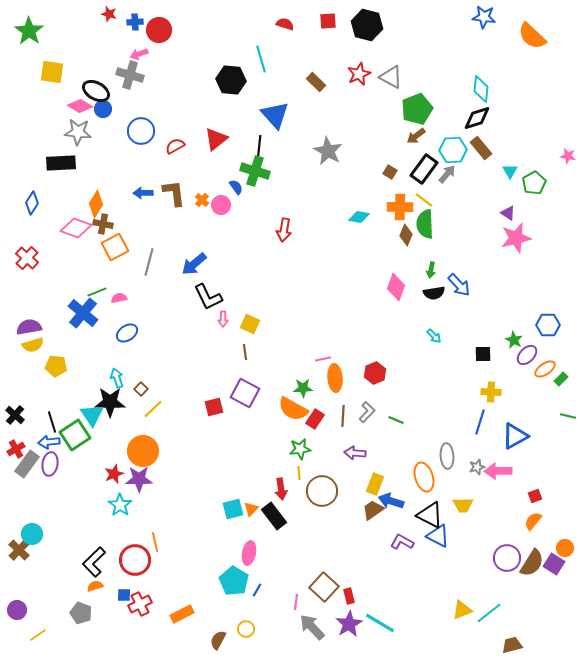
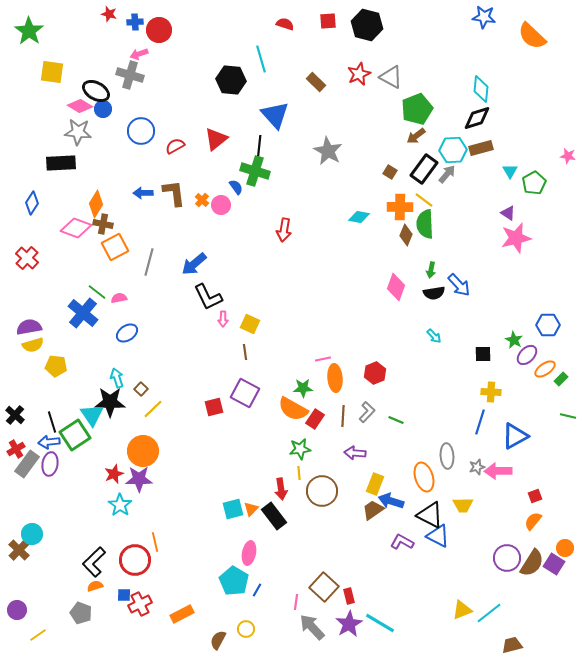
brown rectangle at (481, 148): rotated 65 degrees counterclockwise
green line at (97, 292): rotated 60 degrees clockwise
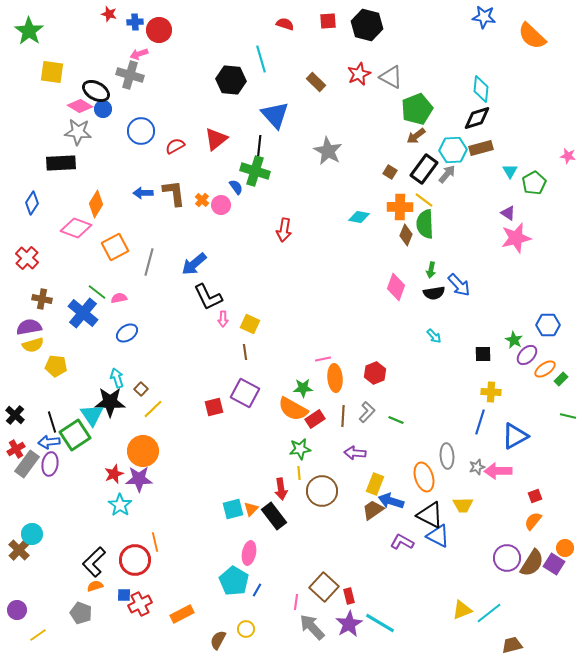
brown cross at (103, 224): moved 61 px left, 75 px down
red rectangle at (315, 419): rotated 24 degrees clockwise
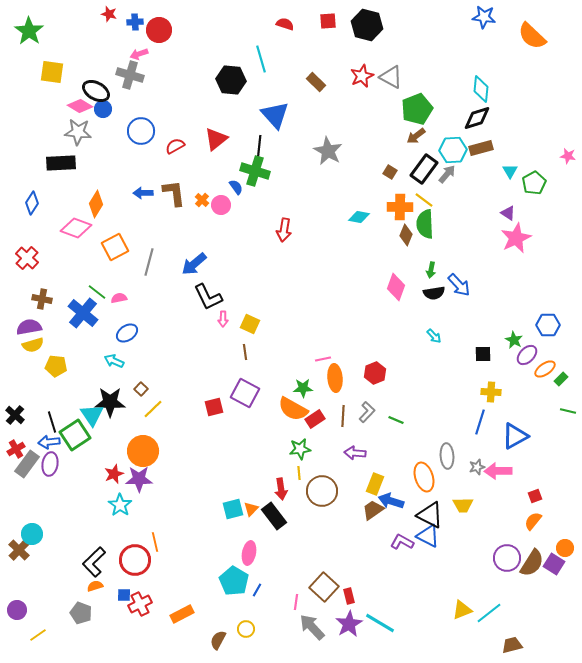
red star at (359, 74): moved 3 px right, 2 px down
pink star at (516, 238): rotated 12 degrees counterclockwise
cyan arrow at (117, 378): moved 3 px left, 17 px up; rotated 48 degrees counterclockwise
green line at (568, 416): moved 5 px up
blue triangle at (438, 536): moved 10 px left
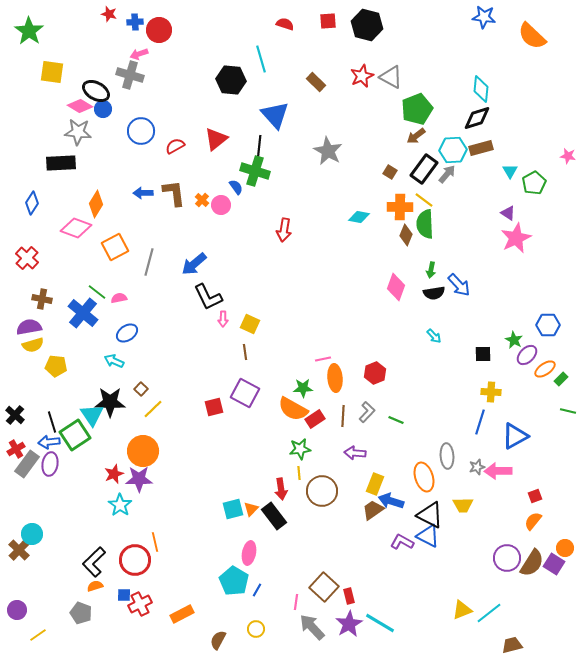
yellow circle at (246, 629): moved 10 px right
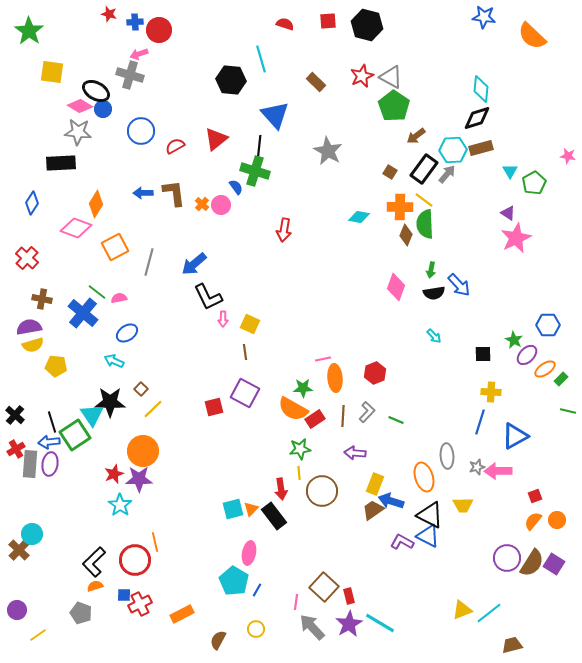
green pentagon at (417, 109): moved 23 px left, 3 px up; rotated 16 degrees counterclockwise
orange cross at (202, 200): moved 4 px down
gray rectangle at (27, 464): moved 3 px right; rotated 32 degrees counterclockwise
orange circle at (565, 548): moved 8 px left, 28 px up
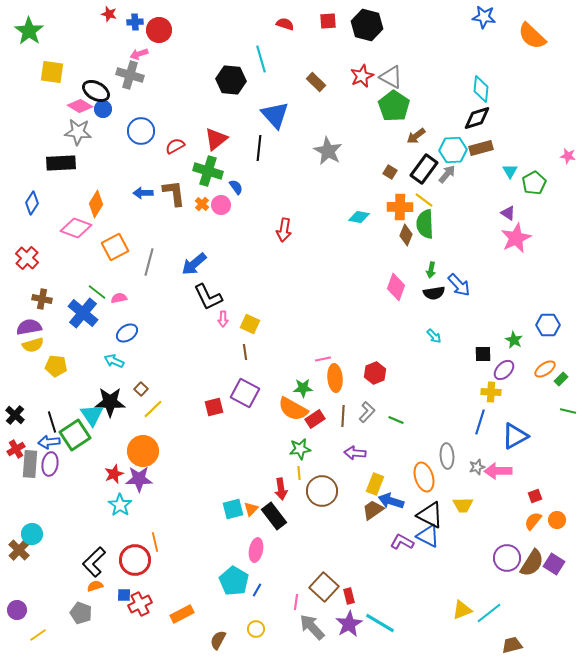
green cross at (255, 171): moved 47 px left
purple ellipse at (527, 355): moved 23 px left, 15 px down
pink ellipse at (249, 553): moved 7 px right, 3 px up
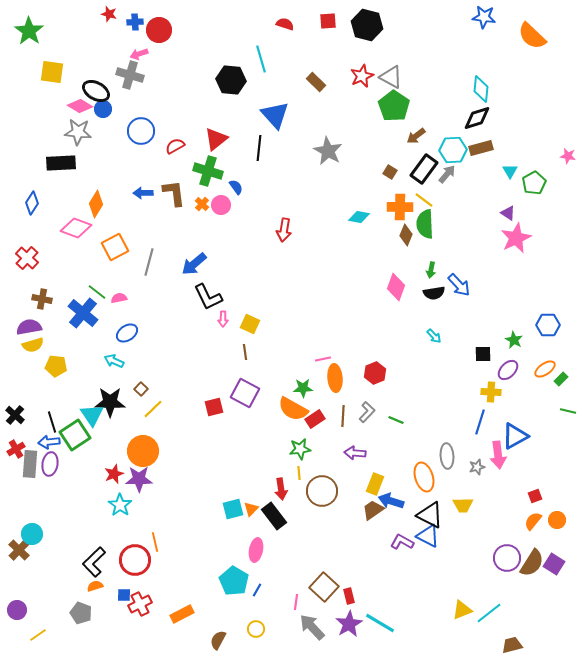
purple ellipse at (504, 370): moved 4 px right
pink arrow at (498, 471): moved 16 px up; rotated 96 degrees counterclockwise
